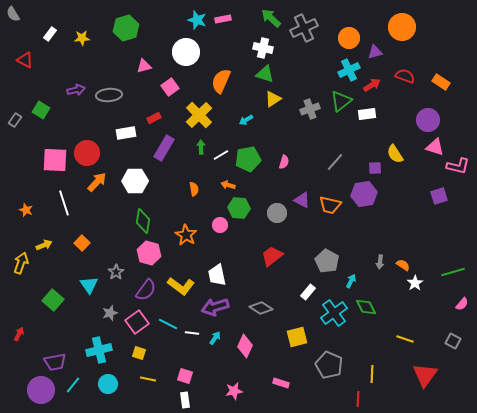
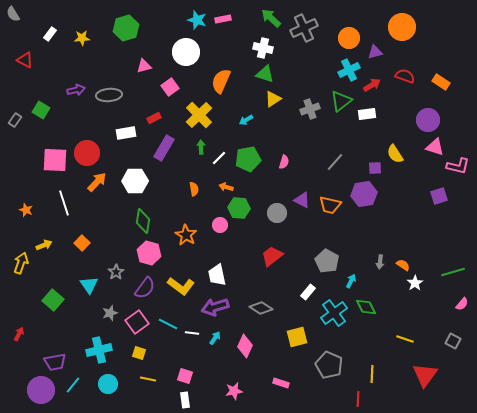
white line at (221, 155): moved 2 px left, 3 px down; rotated 14 degrees counterclockwise
orange arrow at (228, 185): moved 2 px left, 2 px down
purple semicircle at (146, 290): moved 1 px left, 2 px up
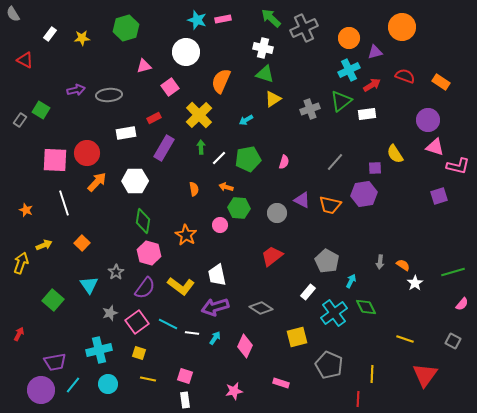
gray rectangle at (15, 120): moved 5 px right
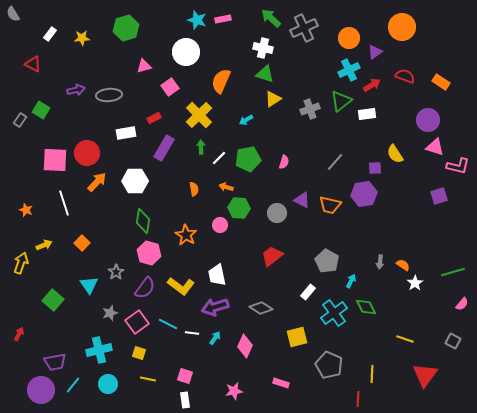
purple triangle at (375, 52): rotated 21 degrees counterclockwise
red triangle at (25, 60): moved 8 px right, 4 px down
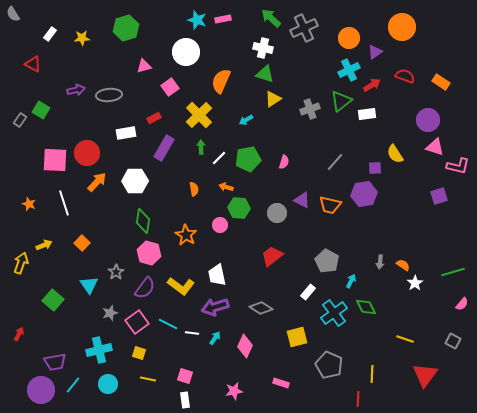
orange star at (26, 210): moved 3 px right, 6 px up
